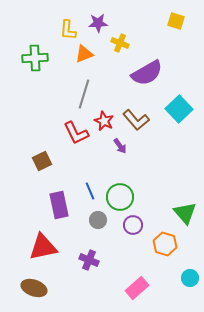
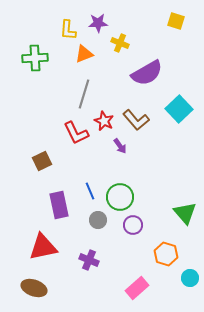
orange hexagon: moved 1 px right, 10 px down
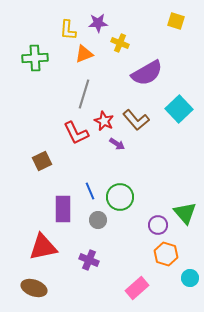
purple arrow: moved 3 px left, 2 px up; rotated 21 degrees counterclockwise
purple rectangle: moved 4 px right, 4 px down; rotated 12 degrees clockwise
purple circle: moved 25 px right
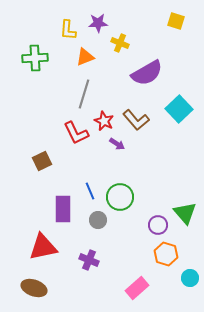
orange triangle: moved 1 px right, 3 px down
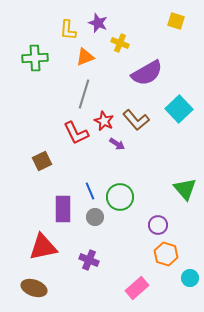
purple star: rotated 24 degrees clockwise
green triangle: moved 24 px up
gray circle: moved 3 px left, 3 px up
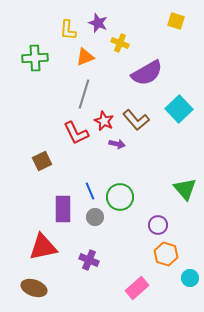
purple arrow: rotated 21 degrees counterclockwise
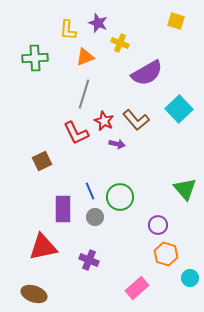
brown ellipse: moved 6 px down
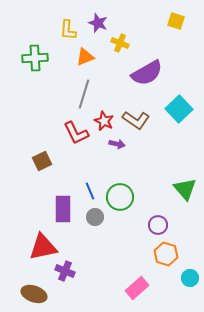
brown L-shape: rotated 16 degrees counterclockwise
purple cross: moved 24 px left, 11 px down
